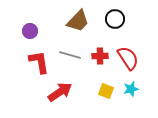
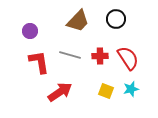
black circle: moved 1 px right
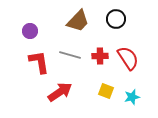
cyan star: moved 1 px right, 8 px down
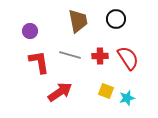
brown trapezoid: rotated 55 degrees counterclockwise
cyan star: moved 5 px left, 1 px down
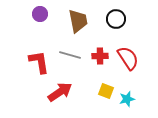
purple circle: moved 10 px right, 17 px up
cyan star: moved 1 px down
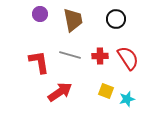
brown trapezoid: moved 5 px left, 1 px up
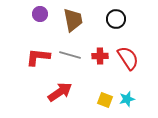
red L-shape: moved 1 px left, 5 px up; rotated 75 degrees counterclockwise
yellow square: moved 1 px left, 9 px down
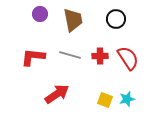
red L-shape: moved 5 px left
red arrow: moved 3 px left, 2 px down
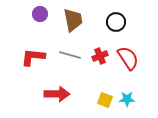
black circle: moved 3 px down
red cross: rotated 21 degrees counterclockwise
red arrow: rotated 35 degrees clockwise
cyan star: rotated 14 degrees clockwise
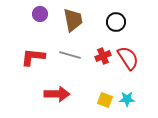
red cross: moved 3 px right
